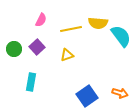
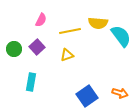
yellow line: moved 1 px left, 2 px down
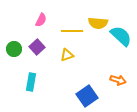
yellow line: moved 2 px right; rotated 10 degrees clockwise
cyan semicircle: rotated 10 degrees counterclockwise
orange arrow: moved 2 px left, 13 px up
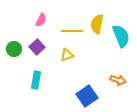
yellow semicircle: moved 1 px left, 1 px down; rotated 96 degrees clockwise
cyan semicircle: rotated 25 degrees clockwise
cyan rectangle: moved 5 px right, 2 px up
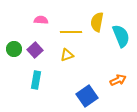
pink semicircle: rotated 112 degrees counterclockwise
yellow semicircle: moved 2 px up
yellow line: moved 1 px left, 1 px down
purple square: moved 2 px left, 3 px down
orange arrow: rotated 42 degrees counterclockwise
